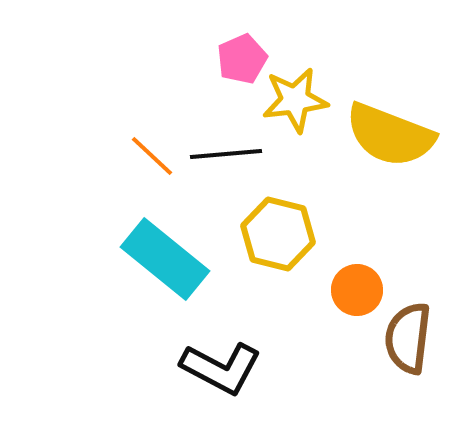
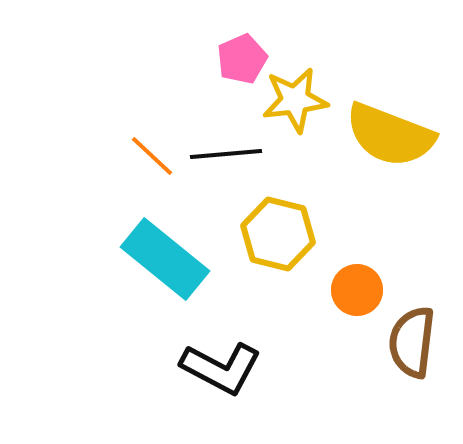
brown semicircle: moved 4 px right, 4 px down
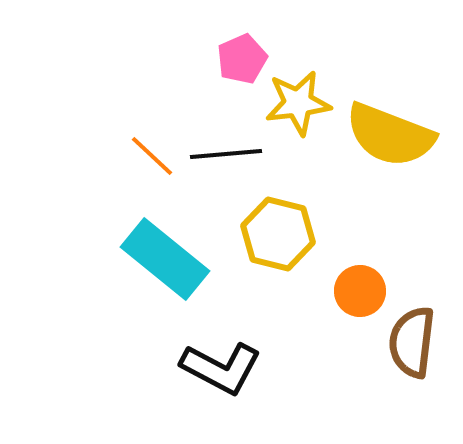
yellow star: moved 3 px right, 3 px down
orange circle: moved 3 px right, 1 px down
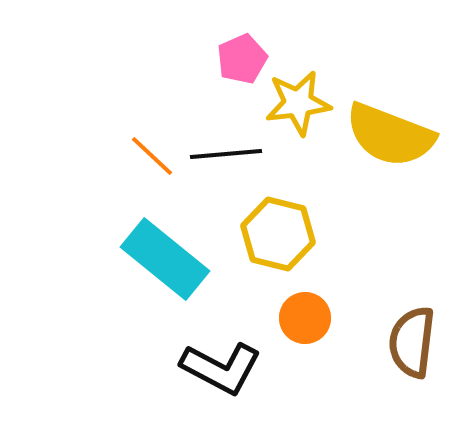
orange circle: moved 55 px left, 27 px down
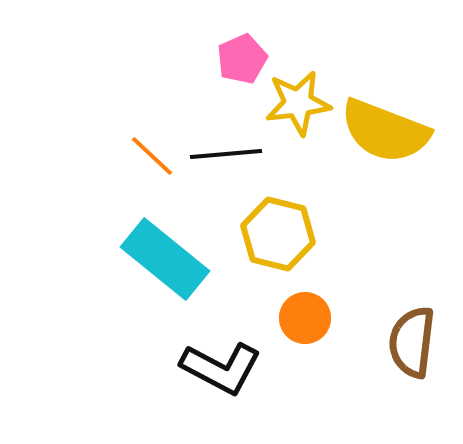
yellow semicircle: moved 5 px left, 4 px up
